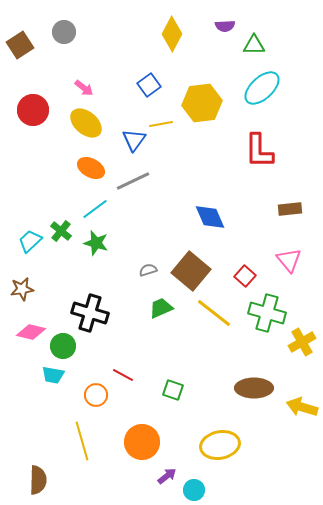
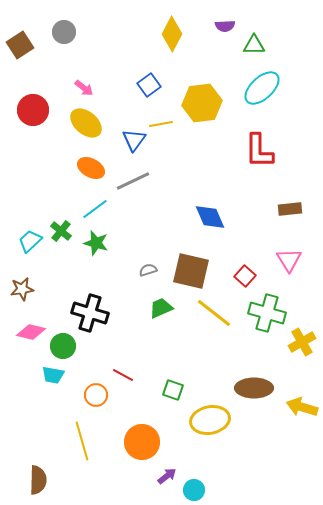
pink triangle at (289, 260): rotated 8 degrees clockwise
brown square at (191, 271): rotated 27 degrees counterclockwise
yellow ellipse at (220, 445): moved 10 px left, 25 px up
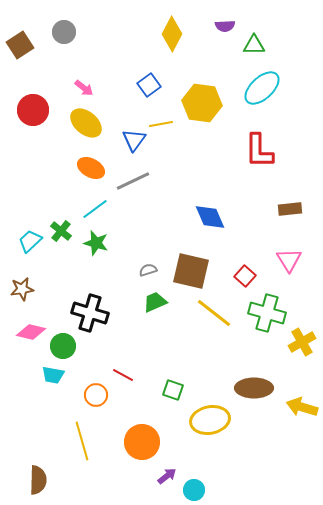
yellow hexagon at (202, 103): rotated 15 degrees clockwise
green trapezoid at (161, 308): moved 6 px left, 6 px up
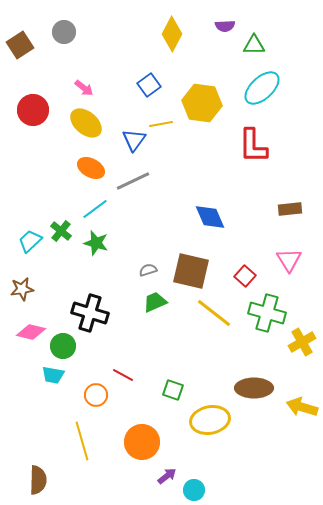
red L-shape at (259, 151): moved 6 px left, 5 px up
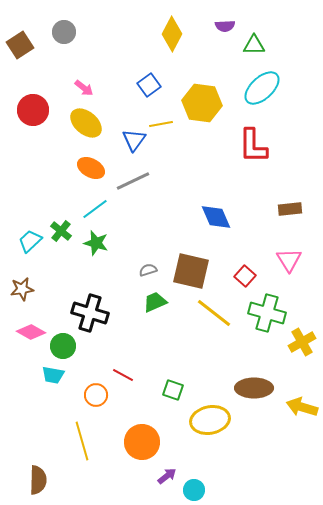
blue diamond at (210, 217): moved 6 px right
pink diamond at (31, 332): rotated 16 degrees clockwise
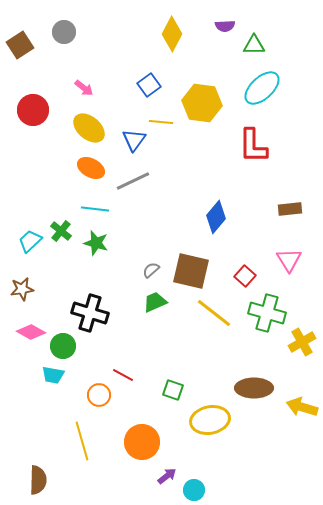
yellow ellipse at (86, 123): moved 3 px right, 5 px down
yellow line at (161, 124): moved 2 px up; rotated 15 degrees clockwise
cyan line at (95, 209): rotated 44 degrees clockwise
blue diamond at (216, 217): rotated 64 degrees clockwise
gray semicircle at (148, 270): moved 3 px right; rotated 24 degrees counterclockwise
orange circle at (96, 395): moved 3 px right
